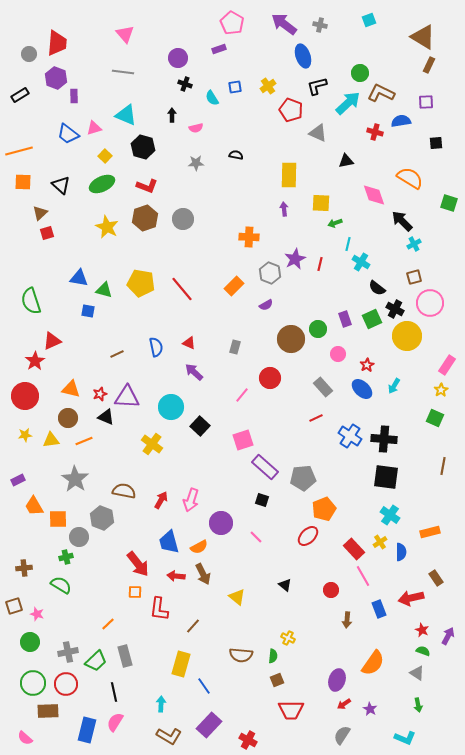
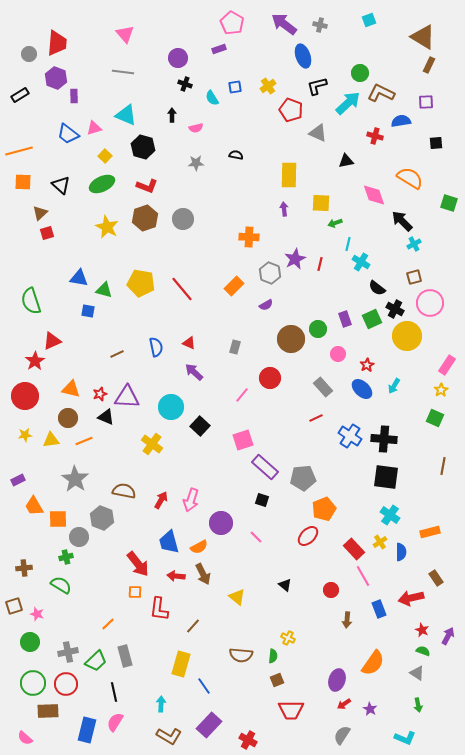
red cross at (375, 132): moved 4 px down
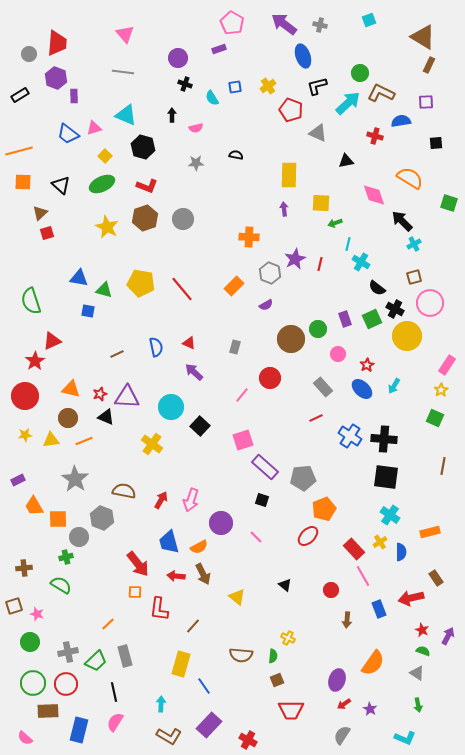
blue rectangle at (87, 730): moved 8 px left
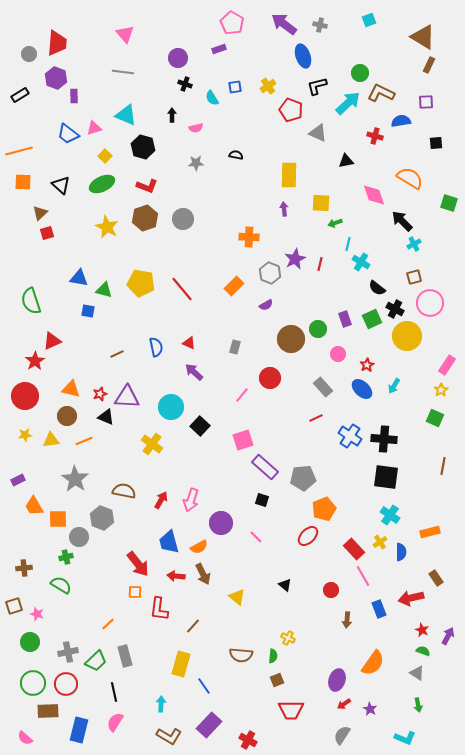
brown circle at (68, 418): moved 1 px left, 2 px up
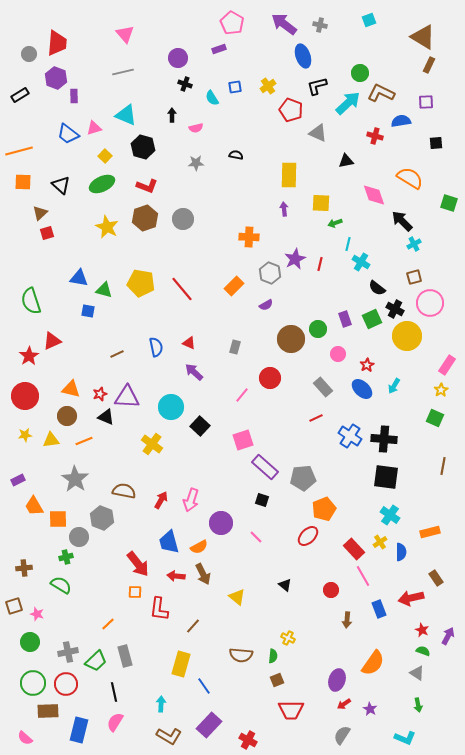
gray line at (123, 72): rotated 20 degrees counterclockwise
red star at (35, 361): moved 6 px left, 5 px up
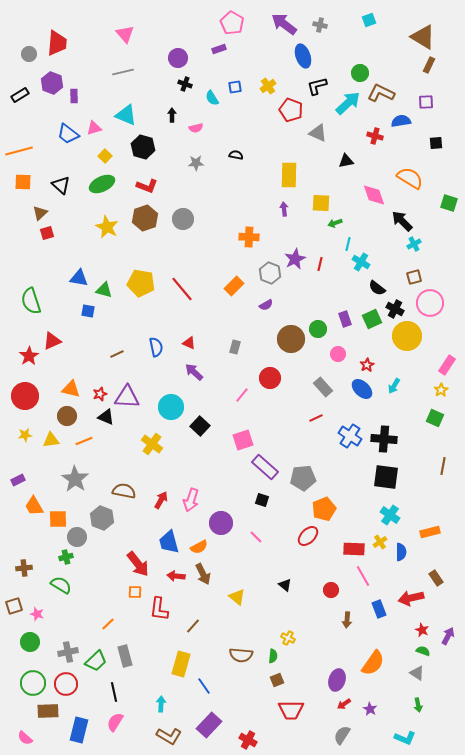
purple hexagon at (56, 78): moved 4 px left, 5 px down
gray circle at (79, 537): moved 2 px left
red rectangle at (354, 549): rotated 45 degrees counterclockwise
